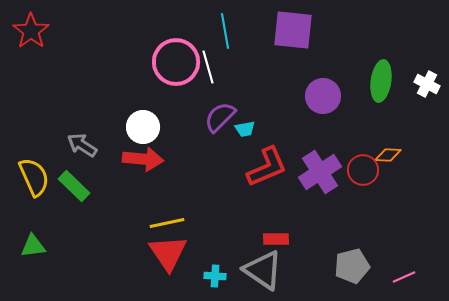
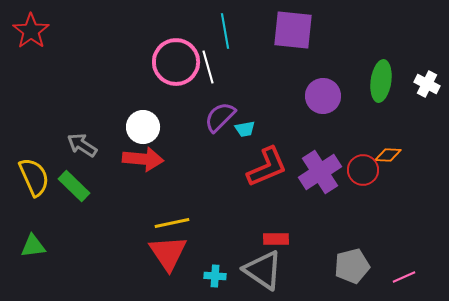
yellow line: moved 5 px right
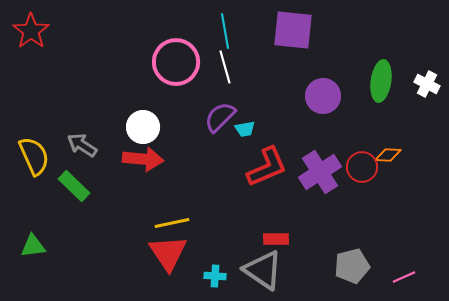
white line: moved 17 px right
red circle: moved 1 px left, 3 px up
yellow semicircle: moved 21 px up
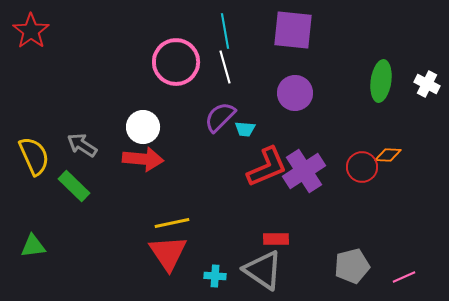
purple circle: moved 28 px left, 3 px up
cyan trapezoid: rotated 15 degrees clockwise
purple cross: moved 16 px left, 1 px up
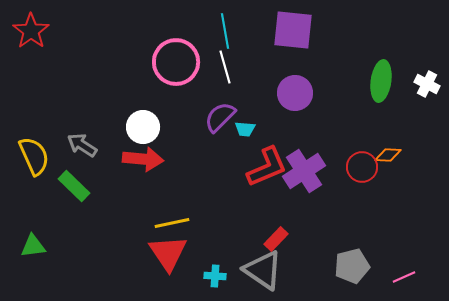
red rectangle: rotated 45 degrees counterclockwise
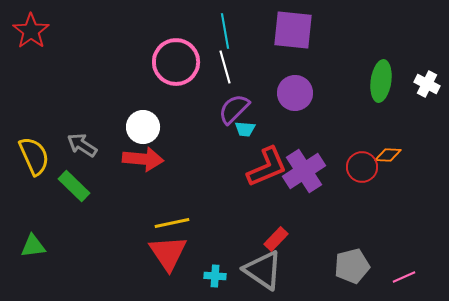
purple semicircle: moved 14 px right, 8 px up
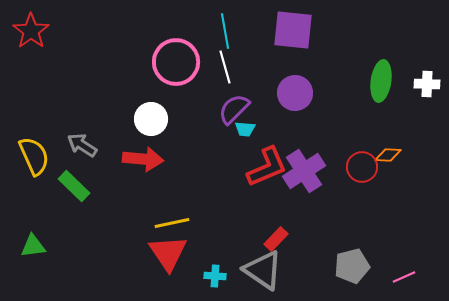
white cross: rotated 25 degrees counterclockwise
white circle: moved 8 px right, 8 px up
